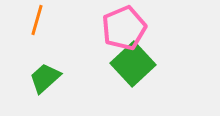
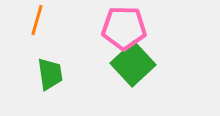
pink pentagon: rotated 24 degrees clockwise
green trapezoid: moved 5 px right, 4 px up; rotated 124 degrees clockwise
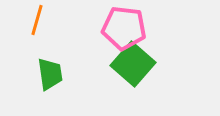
pink pentagon: rotated 6 degrees clockwise
green square: rotated 6 degrees counterclockwise
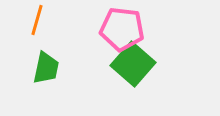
pink pentagon: moved 2 px left, 1 px down
green trapezoid: moved 4 px left, 6 px up; rotated 20 degrees clockwise
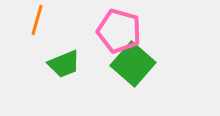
pink pentagon: moved 3 px left, 2 px down; rotated 9 degrees clockwise
green trapezoid: moved 18 px right, 4 px up; rotated 56 degrees clockwise
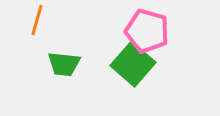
pink pentagon: moved 28 px right
green trapezoid: rotated 28 degrees clockwise
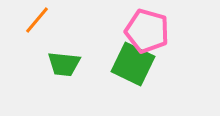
orange line: rotated 24 degrees clockwise
green square: rotated 15 degrees counterclockwise
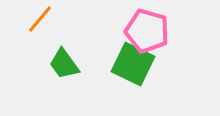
orange line: moved 3 px right, 1 px up
green trapezoid: rotated 48 degrees clockwise
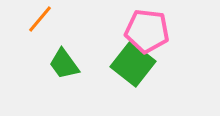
pink pentagon: rotated 9 degrees counterclockwise
green square: rotated 12 degrees clockwise
